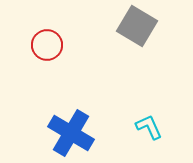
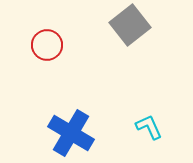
gray square: moved 7 px left, 1 px up; rotated 21 degrees clockwise
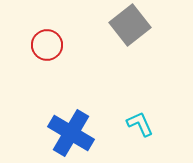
cyan L-shape: moved 9 px left, 3 px up
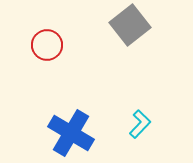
cyan L-shape: rotated 68 degrees clockwise
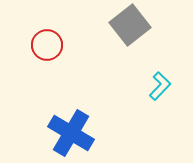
cyan L-shape: moved 20 px right, 38 px up
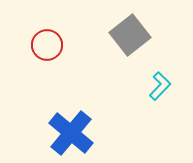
gray square: moved 10 px down
blue cross: rotated 9 degrees clockwise
